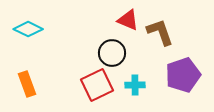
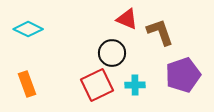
red triangle: moved 1 px left, 1 px up
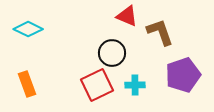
red triangle: moved 3 px up
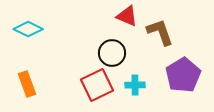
purple pentagon: rotated 12 degrees counterclockwise
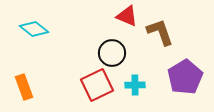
cyan diamond: moved 6 px right; rotated 12 degrees clockwise
purple pentagon: moved 2 px right, 2 px down
orange rectangle: moved 3 px left, 3 px down
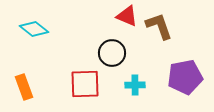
brown L-shape: moved 1 px left, 6 px up
purple pentagon: rotated 20 degrees clockwise
red square: moved 12 px left, 1 px up; rotated 24 degrees clockwise
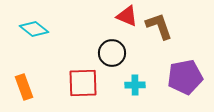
red square: moved 2 px left, 1 px up
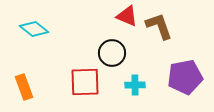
red square: moved 2 px right, 1 px up
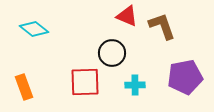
brown L-shape: moved 3 px right
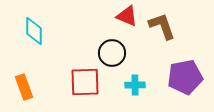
cyan diamond: moved 2 px down; rotated 52 degrees clockwise
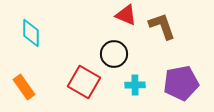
red triangle: moved 1 px left, 1 px up
cyan diamond: moved 3 px left, 2 px down
black circle: moved 2 px right, 1 px down
purple pentagon: moved 4 px left, 6 px down
red square: moved 1 px left; rotated 32 degrees clockwise
orange rectangle: rotated 15 degrees counterclockwise
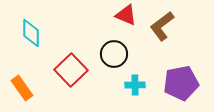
brown L-shape: rotated 108 degrees counterclockwise
red square: moved 13 px left, 12 px up; rotated 16 degrees clockwise
orange rectangle: moved 2 px left, 1 px down
